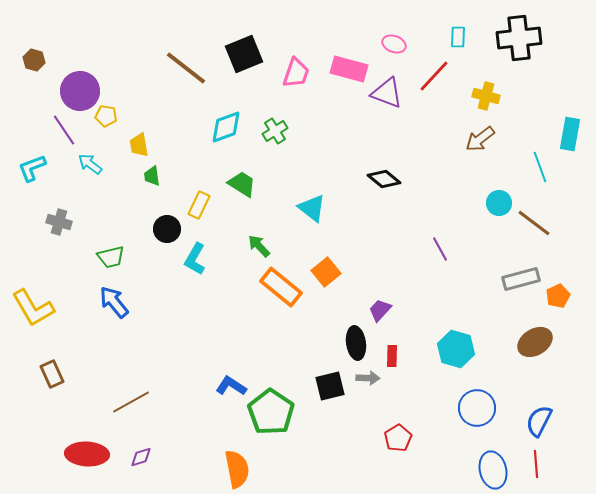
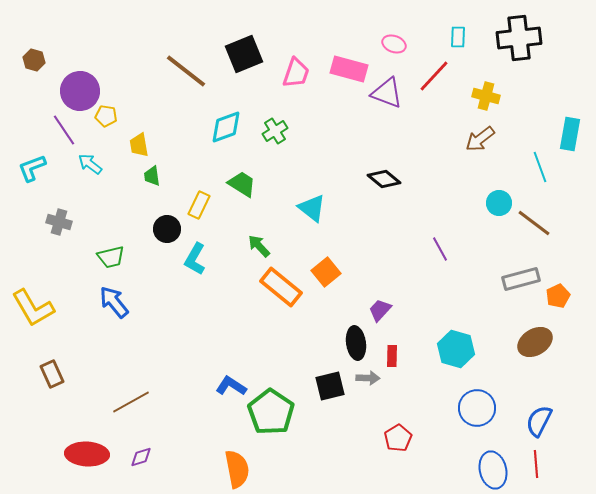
brown line at (186, 68): moved 3 px down
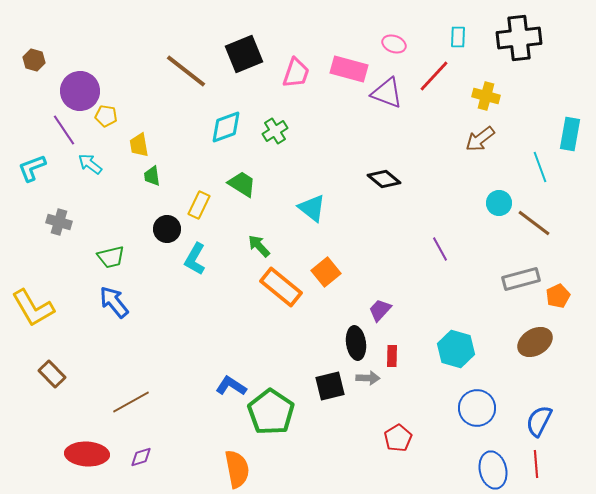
brown rectangle at (52, 374): rotated 20 degrees counterclockwise
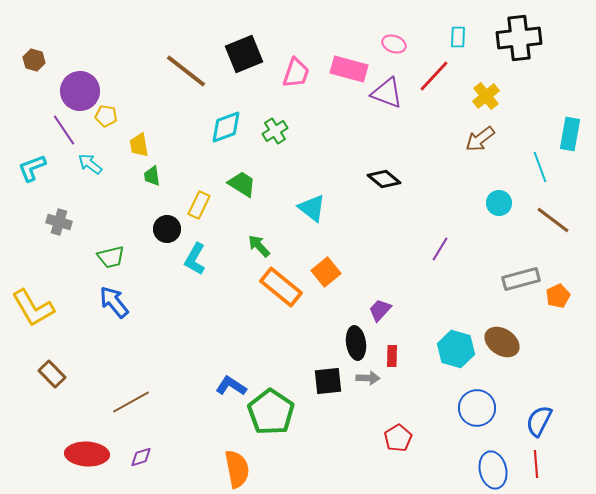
yellow cross at (486, 96): rotated 36 degrees clockwise
brown line at (534, 223): moved 19 px right, 3 px up
purple line at (440, 249): rotated 60 degrees clockwise
brown ellipse at (535, 342): moved 33 px left; rotated 64 degrees clockwise
black square at (330, 386): moved 2 px left, 5 px up; rotated 8 degrees clockwise
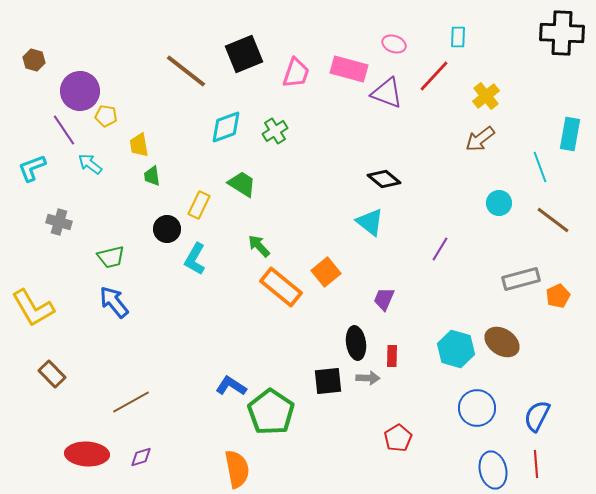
black cross at (519, 38): moved 43 px right, 5 px up; rotated 9 degrees clockwise
cyan triangle at (312, 208): moved 58 px right, 14 px down
purple trapezoid at (380, 310): moved 4 px right, 11 px up; rotated 20 degrees counterclockwise
blue semicircle at (539, 421): moved 2 px left, 5 px up
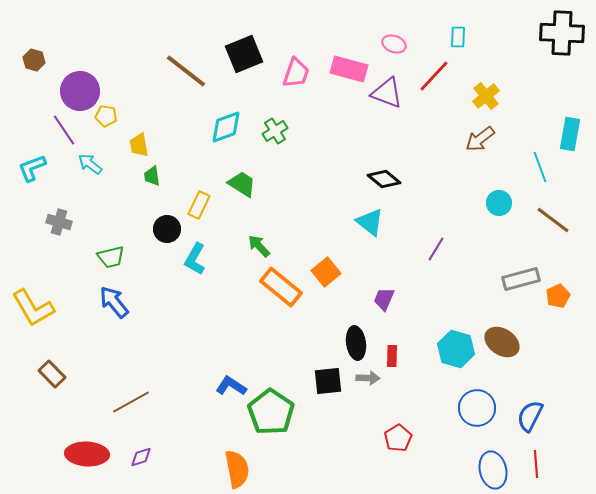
purple line at (440, 249): moved 4 px left
blue semicircle at (537, 416): moved 7 px left
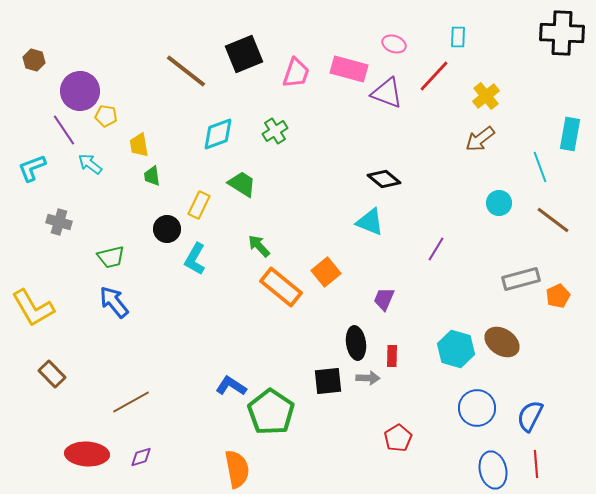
cyan diamond at (226, 127): moved 8 px left, 7 px down
cyan triangle at (370, 222): rotated 16 degrees counterclockwise
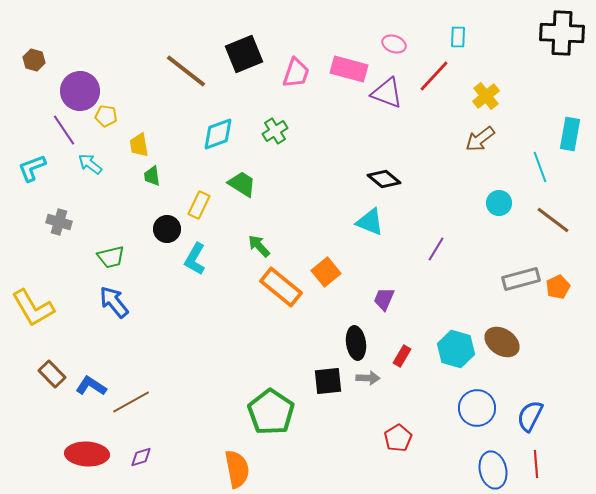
orange pentagon at (558, 296): moved 9 px up
red rectangle at (392, 356): moved 10 px right; rotated 30 degrees clockwise
blue L-shape at (231, 386): moved 140 px left
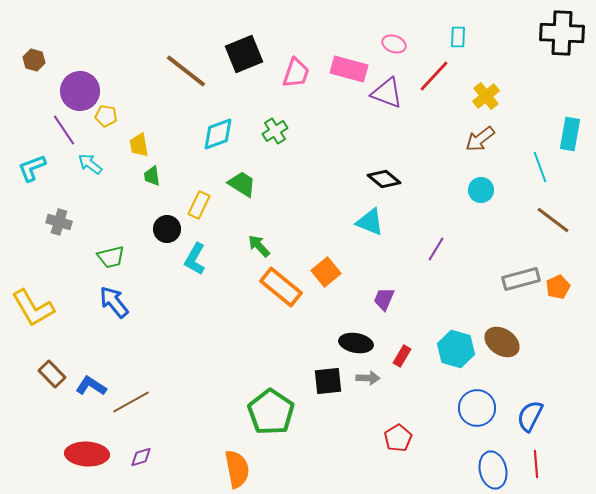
cyan circle at (499, 203): moved 18 px left, 13 px up
black ellipse at (356, 343): rotated 72 degrees counterclockwise
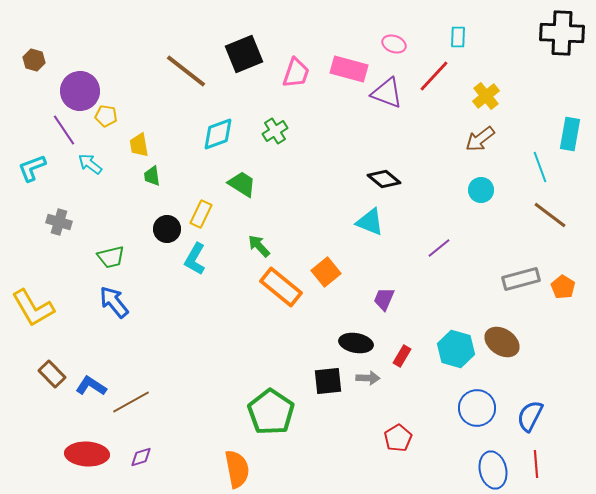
yellow rectangle at (199, 205): moved 2 px right, 9 px down
brown line at (553, 220): moved 3 px left, 5 px up
purple line at (436, 249): moved 3 px right, 1 px up; rotated 20 degrees clockwise
orange pentagon at (558, 287): moved 5 px right; rotated 15 degrees counterclockwise
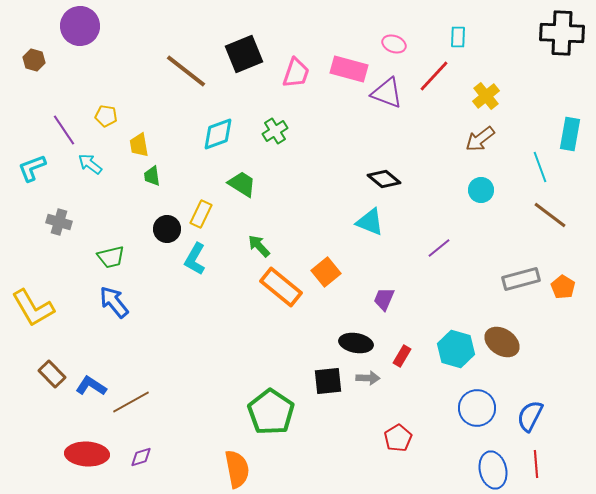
purple circle at (80, 91): moved 65 px up
